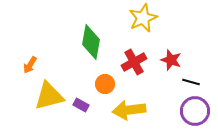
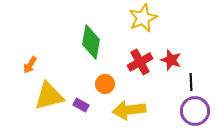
red cross: moved 6 px right
black line: rotated 72 degrees clockwise
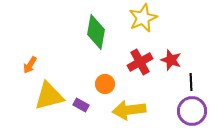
green diamond: moved 5 px right, 10 px up
purple circle: moved 3 px left
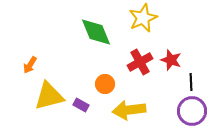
green diamond: rotated 32 degrees counterclockwise
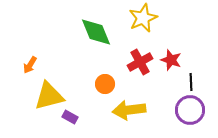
purple rectangle: moved 11 px left, 12 px down
purple circle: moved 2 px left, 1 px up
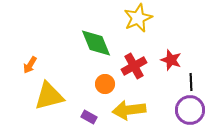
yellow star: moved 5 px left
green diamond: moved 11 px down
red cross: moved 6 px left, 4 px down
purple rectangle: moved 19 px right
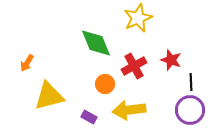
orange arrow: moved 3 px left, 2 px up
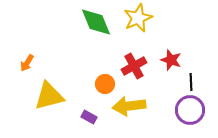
green diamond: moved 21 px up
yellow arrow: moved 4 px up
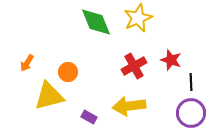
orange circle: moved 37 px left, 12 px up
purple circle: moved 1 px right, 3 px down
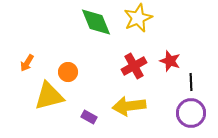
red star: moved 1 px left, 1 px down
